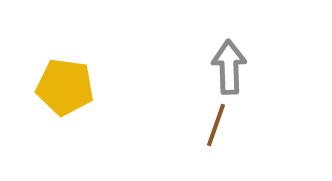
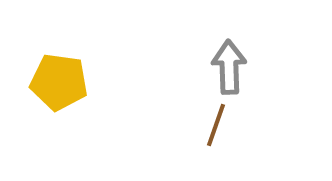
yellow pentagon: moved 6 px left, 5 px up
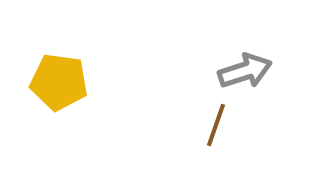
gray arrow: moved 16 px right, 4 px down; rotated 74 degrees clockwise
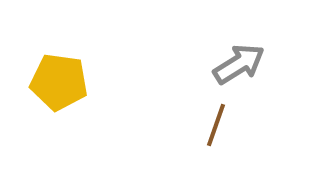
gray arrow: moved 6 px left, 7 px up; rotated 14 degrees counterclockwise
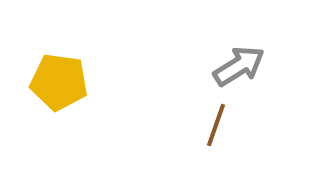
gray arrow: moved 2 px down
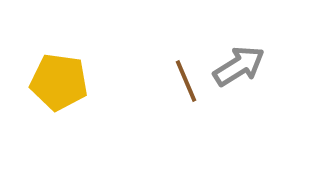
brown line: moved 30 px left, 44 px up; rotated 42 degrees counterclockwise
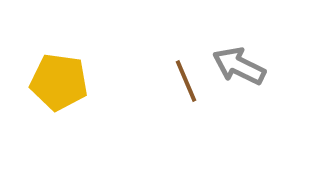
gray arrow: rotated 122 degrees counterclockwise
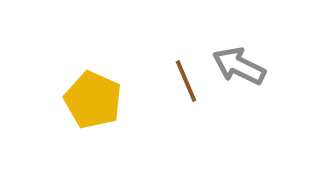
yellow pentagon: moved 34 px right, 18 px down; rotated 16 degrees clockwise
